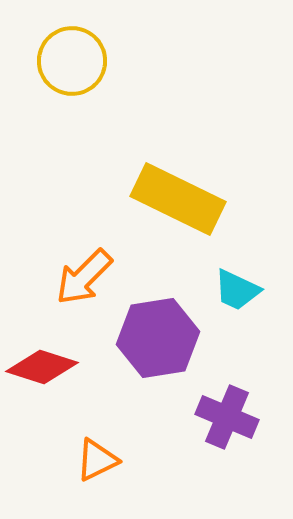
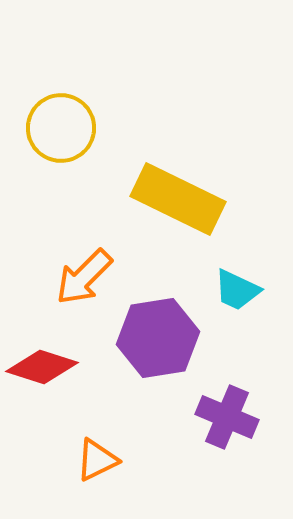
yellow circle: moved 11 px left, 67 px down
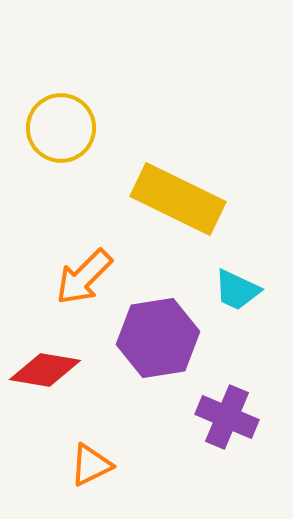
red diamond: moved 3 px right, 3 px down; rotated 8 degrees counterclockwise
orange triangle: moved 6 px left, 5 px down
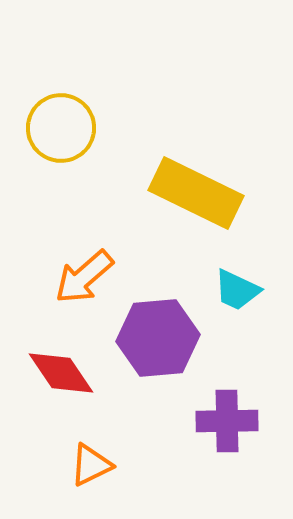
yellow rectangle: moved 18 px right, 6 px up
orange arrow: rotated 4 degrees clockwise
purple hexagon: rotated 4 degrees clockwise
red diamond: moved 16 px right, 3 px down; rotated 46 degrees clockwise
purple cross: moved 4 px down; rotated 24 degrees counterclockwise
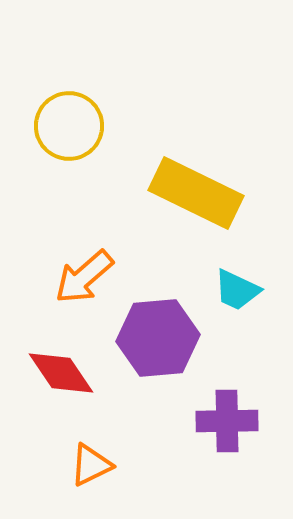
yellow circle: moved 8 px right, 2 px up
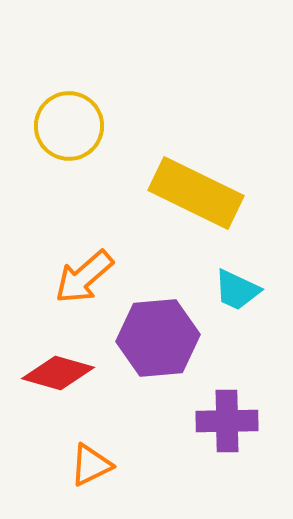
red diamond: moved 3 px left; rotated 40 degrees counterclockwise
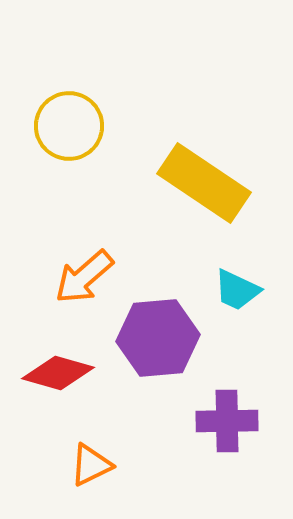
yellow rectangle: moved 8 px right, 10 px up; rotated 8 degrees clockwise
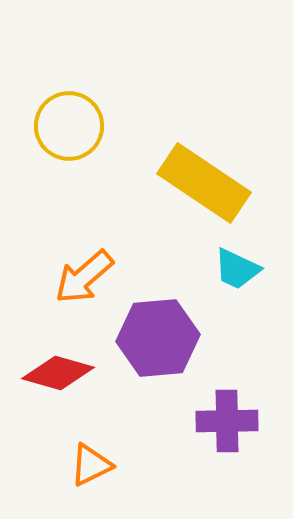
cyan trapezoid: moved 21 px up
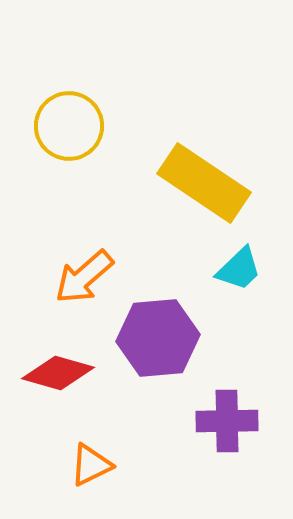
cyan trapezoid: moved 2 px right; rotated 69 degrees counterclockwise
